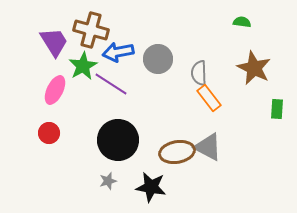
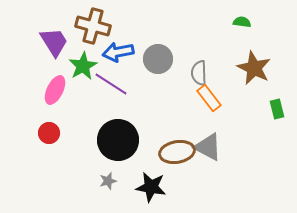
brown cross: moved 2 px right, 4 px up
green rectangle: rotated 18 degrees counterclockwise
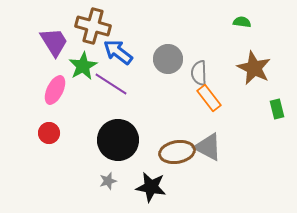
blue arrow: rotated 48 degrees clockwise
gray circle: moved 10 px right
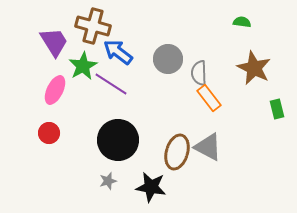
brown ellipse: rotated 64 degrees counterclockwise
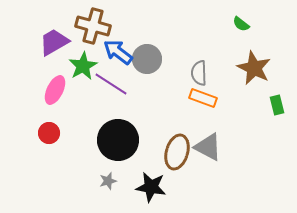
green semicircle: moved 1 px left, 2 px down; rotated 150 degrees counterclockwise
purple trapezoid: rotated 88 degrees counterclockwise
gray circle: moved 21 px left
orange rectangle: moved 6 px left; rotated 32 degrees counterclockwise
green rectangle: moved 4 px up
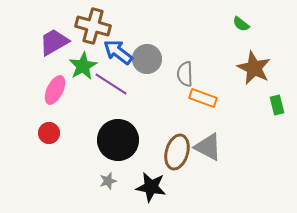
gray semicircle: moved 14 px left, 1 px down
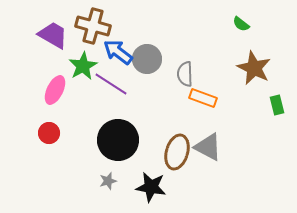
purple trapezoid: moved 1 px left, 7 px up; rotated 60 degrees clockwise
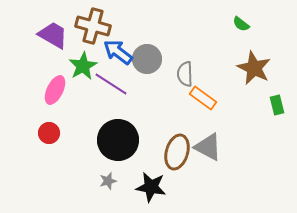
orange rectangle: rotated 16 degrees clockwise
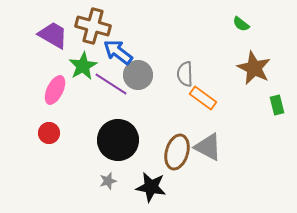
gray circle: moved 9 px left, 16 px down
